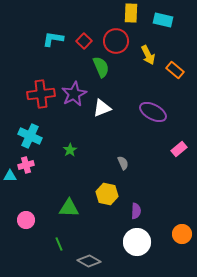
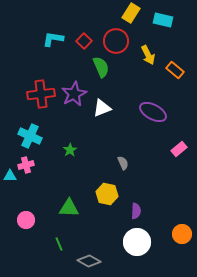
yellow rectangle: rotated 30 degrees clockwise
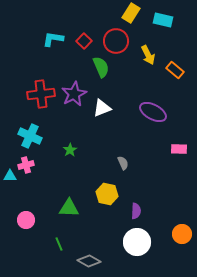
pink rectangle: rotated 42 degrees clockwise
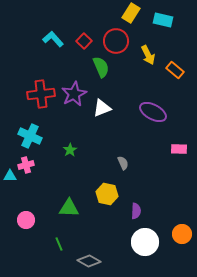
cyan L-shape: rotated 40 degrees clockwise
white circle: moved 8 px right
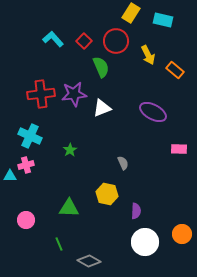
purple star: rotated 20 degrees clockwise
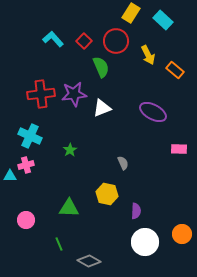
cyan rectangle: rotated 30 degrees clockwise
